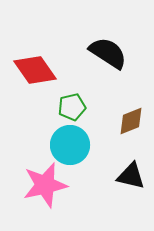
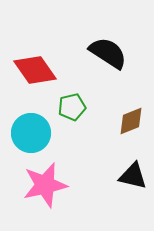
cyan circle: moved 39 px left, 12 px up
black triangle: moved 2 px right
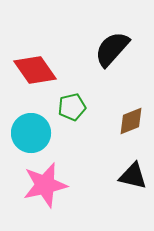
black semicircle: moved 4 px right, 4 px up; rotated 81 degrees counterclockwise
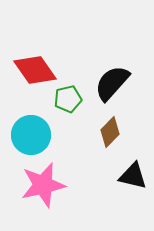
black semicircle: moved 34 px down
green pentagon: moved 4 px left, 8 px up
brown diamond: moved 21 px left, 11 px down; rotated 24 degrees counterclockwise
cyan circle: moved 2 px down
pink star: moved 2 px left
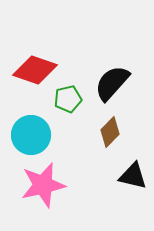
red diamond: rotated 36 degrees counterclockwise
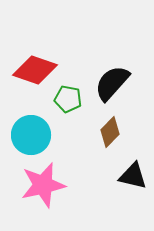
green pentagon: rotated 24 degrees clockwise
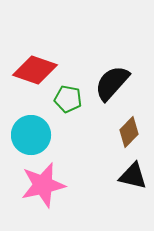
brown diamond: moved 19 px right
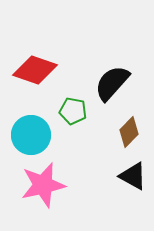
green pentagon: moved 5 px right, 12 px down
black triangle: rotated 16 degrees clockwise
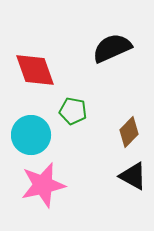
red diamond: rotated 51 degrees clockwise
black semicircle: moved 35 px up; rotated 24 degrees clockwise
